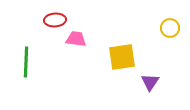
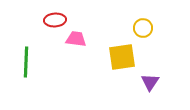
yellow circle: moved 27 px left
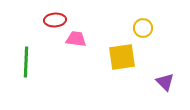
purple triangle: moved 15 px right; rotated 18 degrees counterclockwise
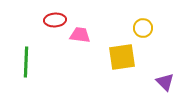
pink trapezoid: moved 4 px right, 4 px up
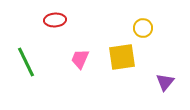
pink trapezoid: moved 24 px down; rotated 75 degrees counterclockwise
green line: rotated 28 degrees counterclockwise
purple triangle: rotated 24 degrees clockwise
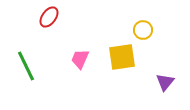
red ellipse: moved 6 px left, 3 px up; rotated 50 degrees counterclockwise
yellow circle: moved 2 px down
green line: moved 4 px down
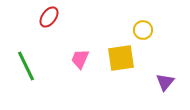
yellow square: moved 1 px left, 1 px down
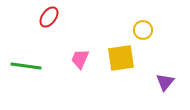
green line: rotated 56 degrees counterclockwise
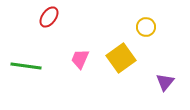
yellow circle: moved 3 px right, 3 px up
yellow square: rotated 28 degrees counterclockwise
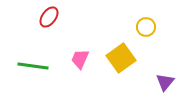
green line: moved 7 px right
